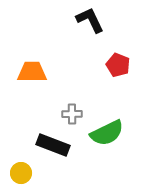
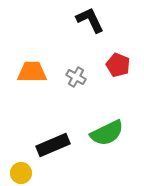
gray cross: moved 4 px right, 37 px up; rotated 30 degrees clockwise
black rectangle: rotated 44 degrees counterclockwise
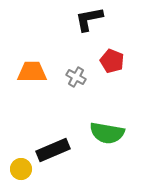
black L-shape: moved 1 px left, 1 px up; rotated 76 degrees counterclockwise
red pentagon: moved 6 px left, 4 px up
green semicircle: rotated 36 degrees clockwise
black rectangle: moved 5 px down
yellow circle: moved 4 px up
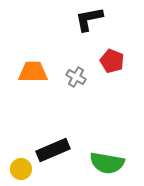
orange trapezoid: moved 1 px right
green semicircle: moved 30 px down
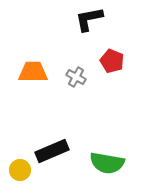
black rectangle: moved 1 px left, 1 px down
yellow circle: moved 1 px left, 1 px down
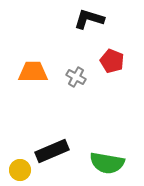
black L-shape: rotated 28 degrees clockwise
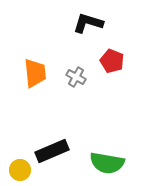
black L-shape: moved 1 px left, 4 px down
orange trapezoid: moved 2 px right, 1 px down; rotated 84 degrees clockwise
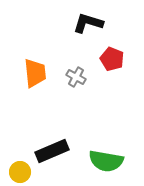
red pentagon: moved 2 px up
green semicircle: moved 1 px left, 2 px up
yellow circle: moved 2 px down
